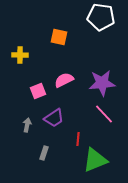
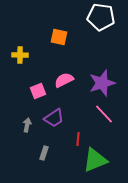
purple star: rotated 12 degrees counterclockwise
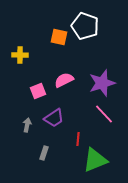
white pentagon: moved 16 px left, 9 px down; rotated 12 degrees clockwise
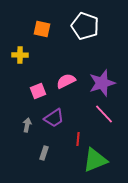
orange square: moved 17 px left, 8 px up
pink semicircle: moved 2 px right, 1 px down
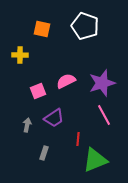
pink line: moved 1 px down; rotated 15 degrees clockwise
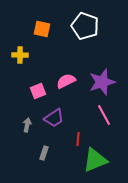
purple star: moved 1 px up
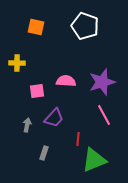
orange square: moved 6 px left, 2 px up
yellow cross: moved 3 px left, 8 px down
pink semicircle: rotated 30 degrees clockwise
pink square: moved 1 px left; rotated 14 degrees clockwise
purple trapezoid: rotated 15 degrees counterclockwise
green triangle: moved 1 px left
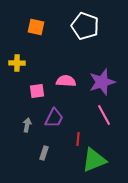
purple trapezoid: rotated 15 degrees counterclockwise
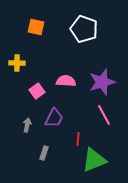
white pentagon: moved 1 px left, 3 px down
pink square: rotated 28 degrees counterclockwise
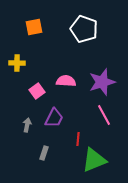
orange square: moved 2 px left; rotated 24 degrees counterclockwise
